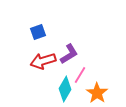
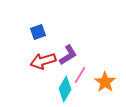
purple L-shape: moved 1 px left, 1 px down
orange star: moved 8 px right, 11 px up
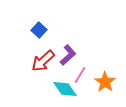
blue square: moved 1 px right, 2 px up; rotated 28 degrees counterclockwise
purple L-shape: rotated 10 degrees counterclockwise
red arrow: rotated 25 degrees counterclockwise
cyan diamond: rotated 65 degrees counterclockwise
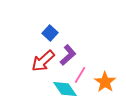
blue square: moved 11 px right, 3 px down
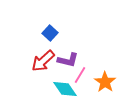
purple L-shape: moved 5 px down; rotated 55 degrees clockwise
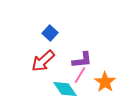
purple L-shape: moved 14 px right; rotated 20 degrees counterclockwise
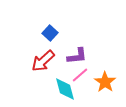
purple L-shape: moved 5 px left, 4 px up
pink line: rotated 18 degrees clockwise
cyan diamond: rotated 20 degrees clockwise
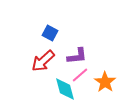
blue square: rotated 14 degrees counterclockwise
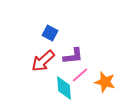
purple L-shape: moved 4 px left
orange star: rotated 20 degrees counterclockwise
cyan diamond: moved 1 px left, 1 px up; rotated 10 degrees clockwise
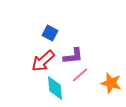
orange star: moved 6 px right, 1 px down
cyan diamond: moved 9 px left
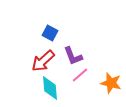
purple L-shape: rotated 75 degrees clockwise
cyan diamond: moved 5 px left
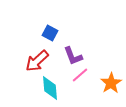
red arrow: moved 6 px left
orange star: rotated 25 degrees clockwise
